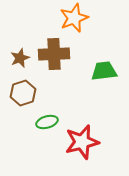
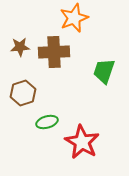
brown cross: moved 2 px up
brown star: moved 11 px up; rotated 18 degrees clockwise
green trapezoid: rotated 64 degrees counterclockwise
red star: rotated 28 degrees counterclockwise
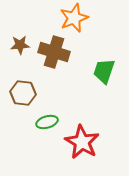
brown star: moved 2 px up
brown cross: rotated 20 degrees clockwise
brown hexagon: rotated 25 degrees clockwise
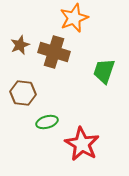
brown star: rotated 18 degrees counterclockwise
red star: moved 2 px down
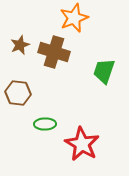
brown hexagon: moved 5 px left
green ellipse: moved 2 px left, 2 px down; rotated 15 degrees clockwise
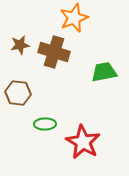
brown star: rotated 12 degrees clockwise
green trapezoid: moved 1 px down; rotated 60 degrees clockwise
red star: moved 1 px right, 2 px up
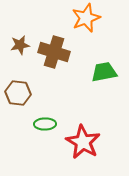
orange star: moved 12 px right
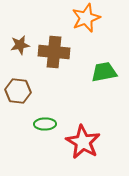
brown cross: rotated 12 degrees counterclockwise
brown hexagon: moved 2 px up
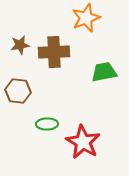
brown cross: rotated 8 degrees counterclockwise
green ellipse: moved 2 px right
